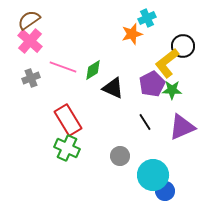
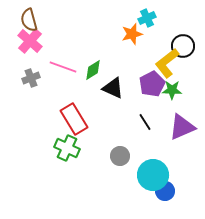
brown semicircle: rotated 70 degrees counterclockwise
red rectangle: moved 6 px right, 1 px up
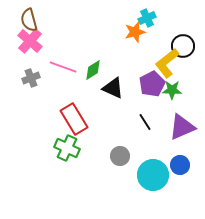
orange star: moved 3 px right, 2 px up
blue circle: moved 15 px right, 26 px up
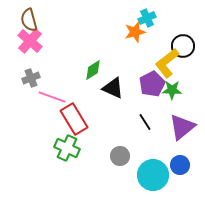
pink line: moved 11 px left, 30 px down
purple triangle: rotated 16 degrees counterclockwise
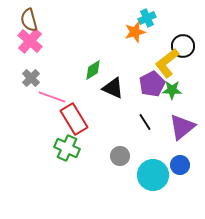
gray cross: rotated 24 degrees counterclockwise
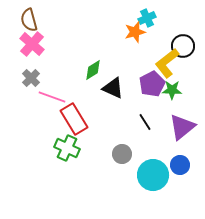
pink cross: moved 2 px right, 3 px down
gray circle: moved 2 px right, 2 px up
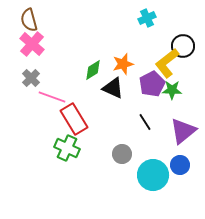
orange star: moved 12 px left, 32 px down
purple triangle: moved 1 px right, 4 px down
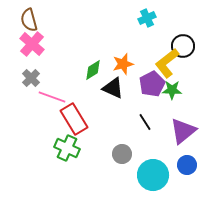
blue circle: moved 7 px right
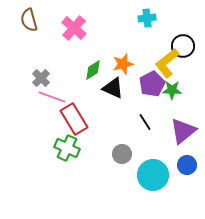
cyan cross: rotated 18 degrees clockwise
pink cross: moved 42 px right, 16 px up
gray cross: moved 10 px right
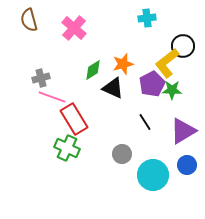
gray cross: rotated 30 degrees clockwise
purple triangle: rotated 8 degrees clockwise
